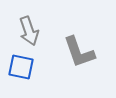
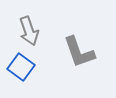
blue square: rotated 24 degrees clockwise
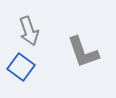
gray L-shape: moved 4 px right
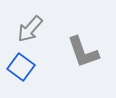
gray arrow: moved 1 px right, 2 px up; rotated 60 degrees clockwise
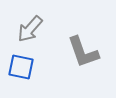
blue square: rotated 24 degrees counterclockwise
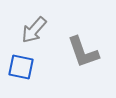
gray arrow: moved 4 px right, 1 px down
